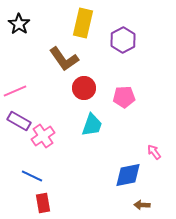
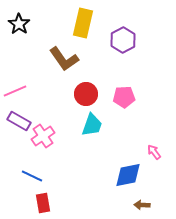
red circle: moved 2 px right, 6 px down
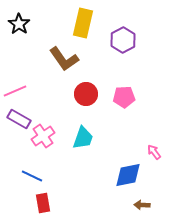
purple rectangle: moved 2 px up
cyan trapezoid: moved 9 px left, 13 px down
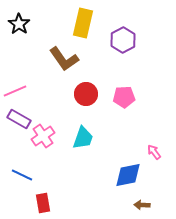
blue line: moved 10 px left, 1 px up
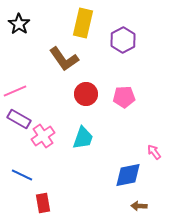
brown arrow: moved 3 px left, 1 px down
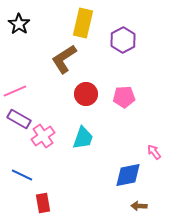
brown L-shape: rotated 92 degrees clockwise
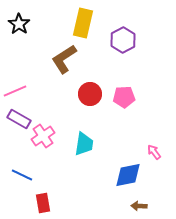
red circle: moved 4 px right
cyan trapezoid: moved 1 px right, 6 px down; rotated 10 degrees counterclockwise
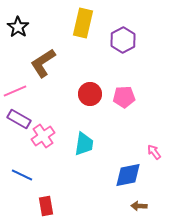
black star: moved 1 px left, 3 px down
brown L-shape: moved 21 px left, 4 px down
red rectangle: moved 3 px right, 3 px down
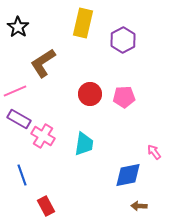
pink cross: rotated 25 degrees counterclockwise
blue line: rotated 45 degrees clockwise
red rectangle: rotated 18 degrees counterclockwise
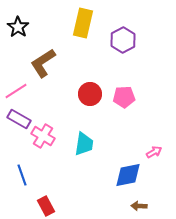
pink line: moved 1 px right; rotated 10 degrees counterclockwise
pink arrow: rotated 98 degrees clockwise
